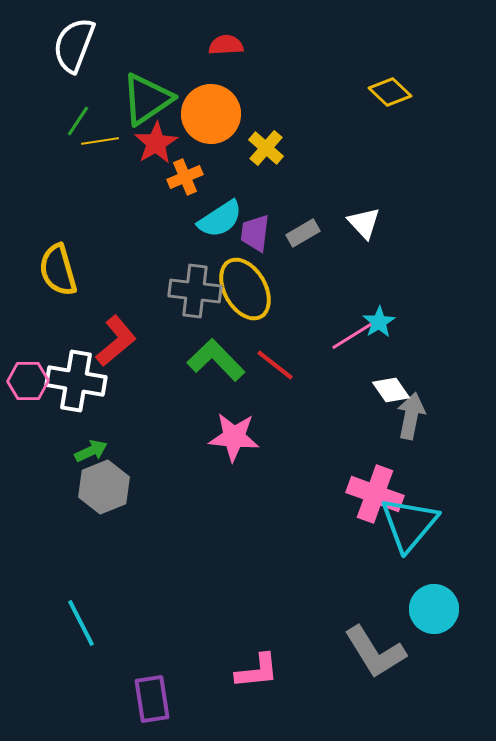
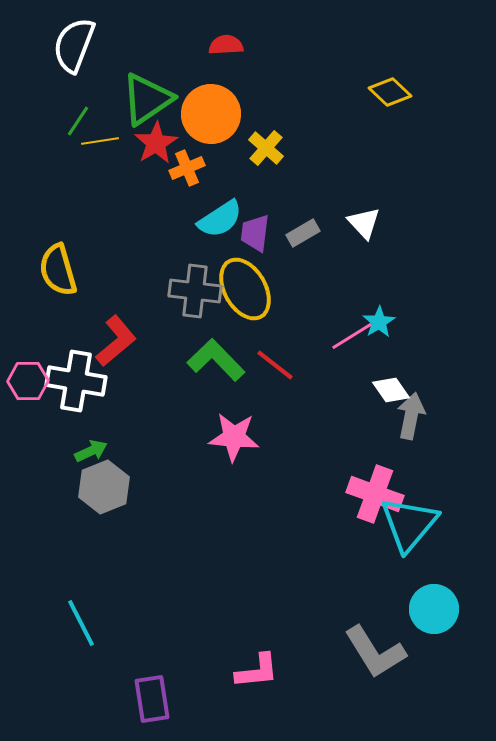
orange cross: moved 2 px right, 9 px up
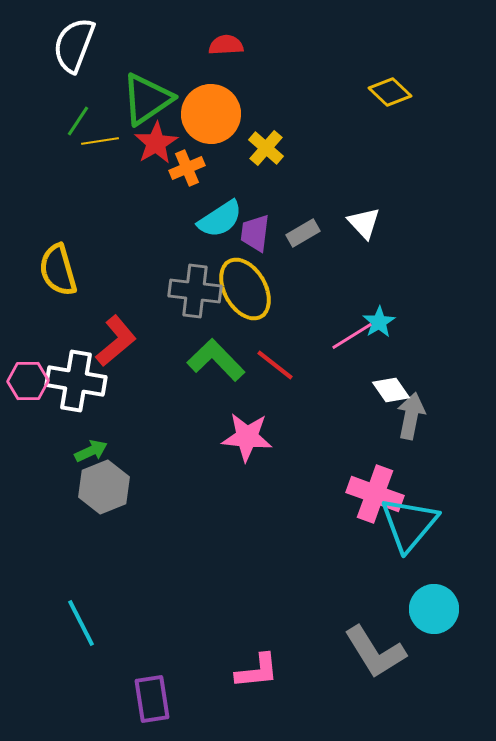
pink star: moved 13 px right
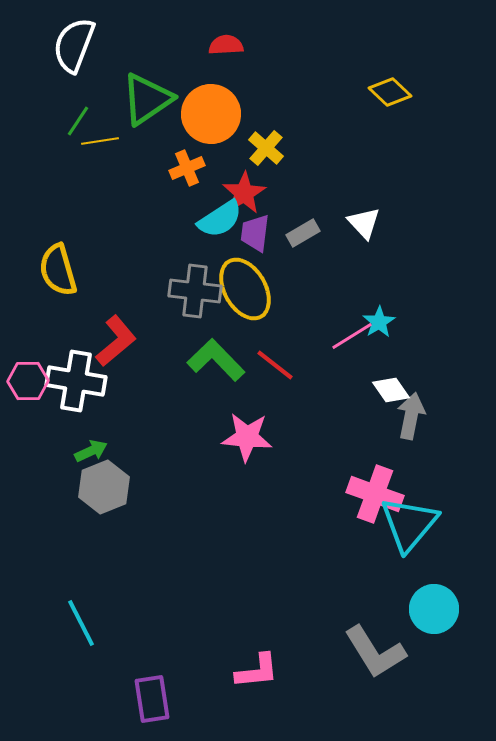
red star: moved 88 px right, 50 px down
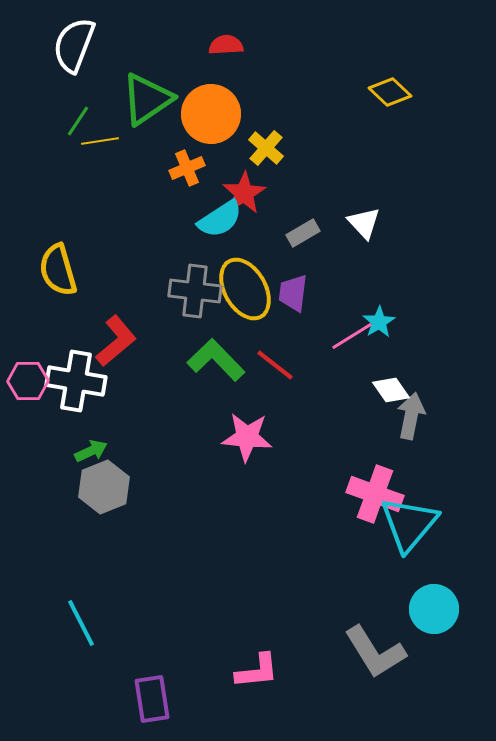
purple trapezoid: moved 38 px right, 60 px down
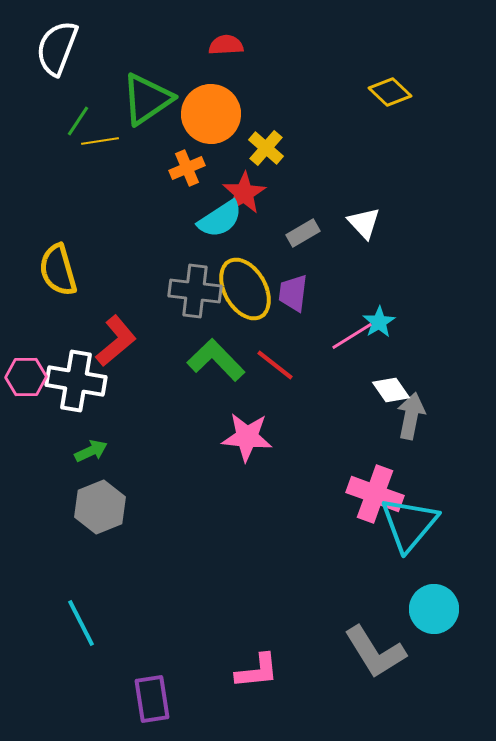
white semicircle: moved 17 px left, 3 px down
pink hexagon: moved 2 px left, 4 px up
gray hexagon: moved 4 px left, 20 px down
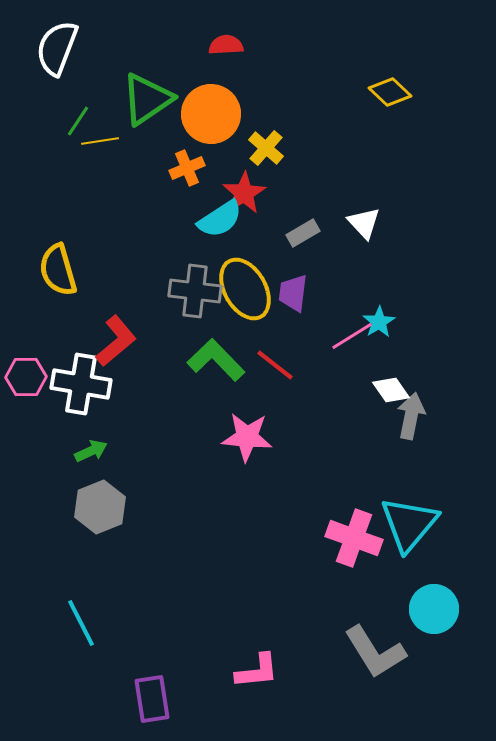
white cross: moved 5 px right, 3 px down
pink cross: moved 21 px left, 44 px down
